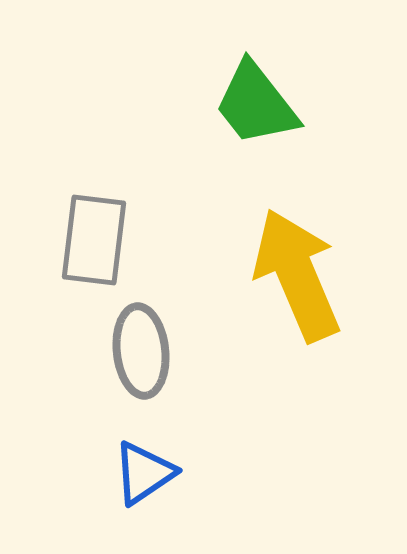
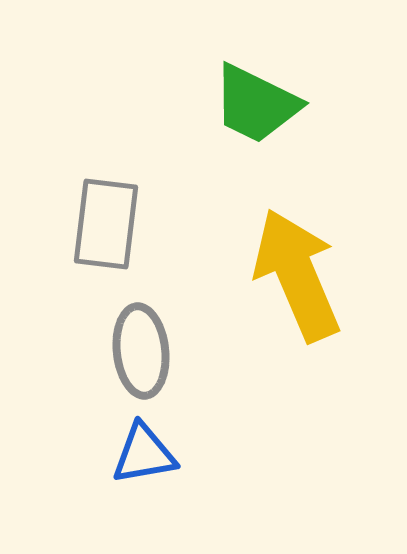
green trapezoid: rotated 26 degrees counterclockwise
gray rectangle: moved 12 px right, 16 px up
blue triangle: moved 19 px up; rotated 24 degrees clockwise
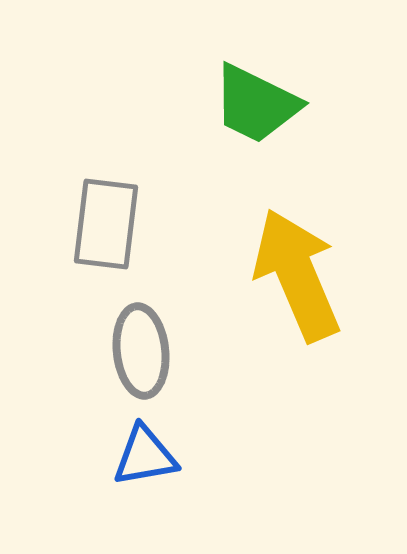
blue triangle: moved 1 px right, 2 px down
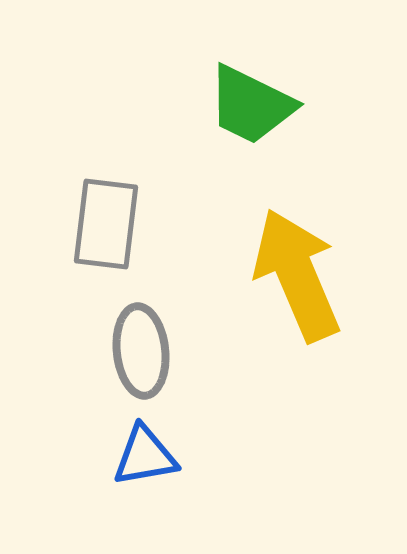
green trapezoid: moved 5 px left, 1 px down
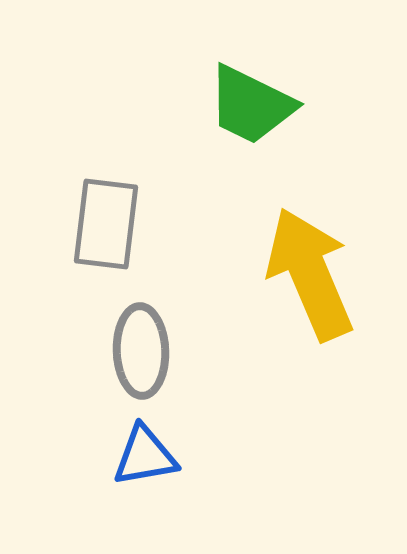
yellow arrow: moved 13 px right, 1 px up
gray ellipse: rotated 4 degrees clockwise
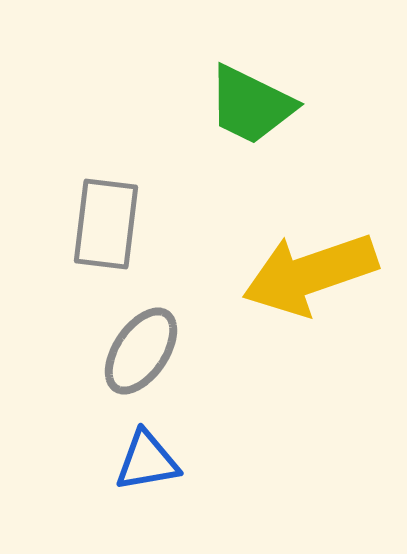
yellow arrow: rotated 86 degrees counterclockwise
gray ellipse: rotated 36 degrees clockwise
blue triangle: moved 2 px right, 5 px down
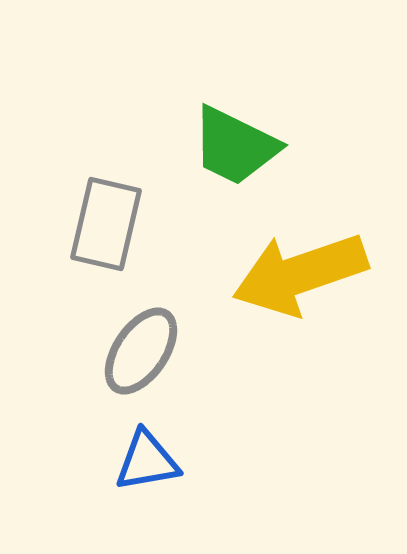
green trapezoid: moved 16 px left, 41 px down
gray rectangle: rotated 6 degrees clockwise
yellow arrow: moved 10 px left
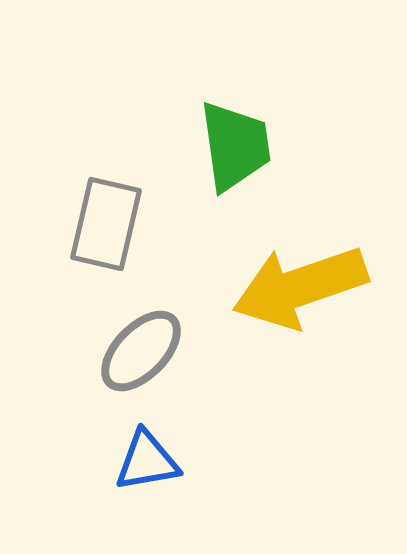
green trapezoid: rotated 124 degrees counterclockwise
yellow arrow: moved 13 px down
gray ellipse: rotated 10 degrees clockwise
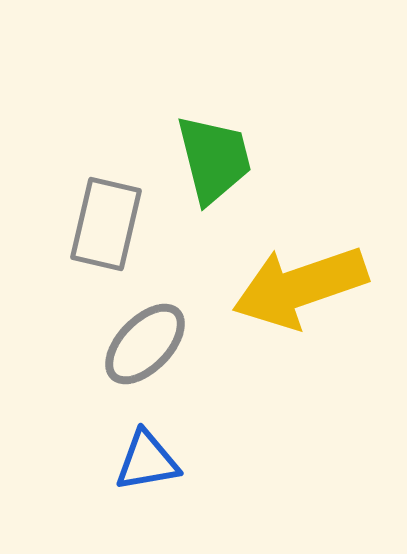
green trapezoid: moved 21 px left, 13 px down; rotated 6 degrees counterclockwise
gray ellipse: moved 4 px right, 7 px up
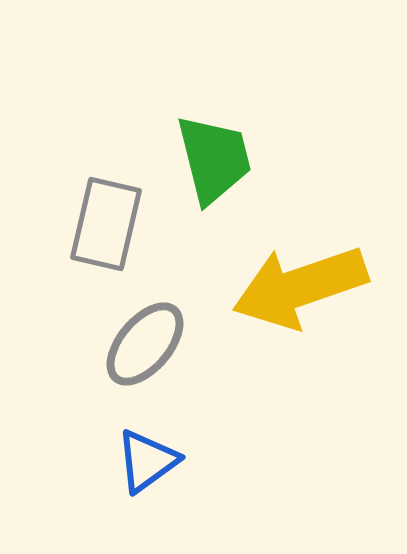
gray ellipse: rotated 4 degrees counterclockwise
blue triangle: rotated 26 degrees counterclockwise
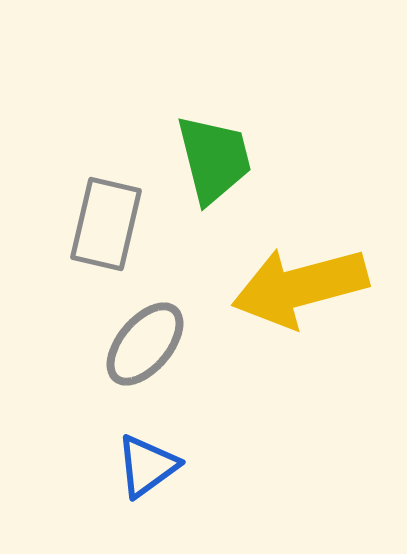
yellow arrow: rotated 4 degrees clockwise
blue triangle: moved 5 px down
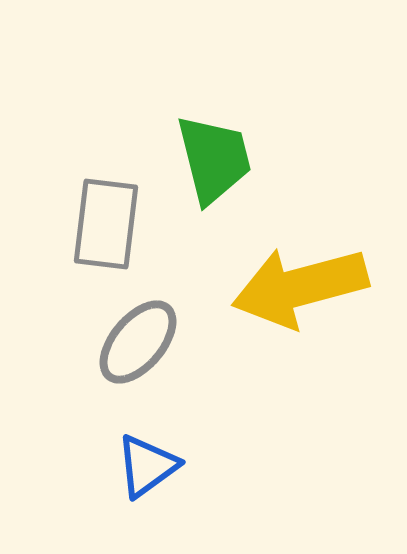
gray rectangle: rotated 6 degrees counterclockwise
gray ellipse: moved 7 px left, 2 px up
